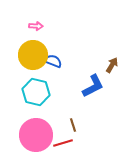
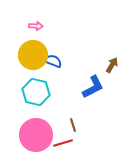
blue L-shape: moved 1 px down
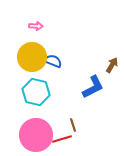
yellow circle: moved 1 px left, 2 px down
red line: moved 1 px left, 4 px up
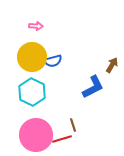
blue semicircle: rotated 144 degrees clockwise
cyan hexagon: moved 4 px left; rotated 12 degrees clockwise
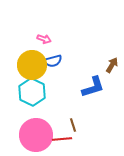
pink arrow: moved 8 px right, 13 px down; rotated 16 degrees clockwise
yellow circle: moved 8 px down
blue L-shape: rotated 10 degrees clockwise
red line: rotated 12 degrees clockwise
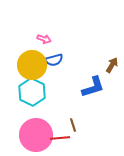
blue semicircle: moved 1 px right, 1 px up
red line: moved 2 px left, 1 px up
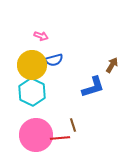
pink arrow: moved 3 px left, 3 px up
